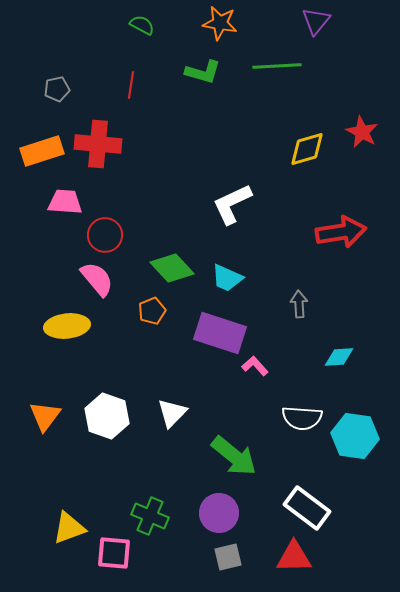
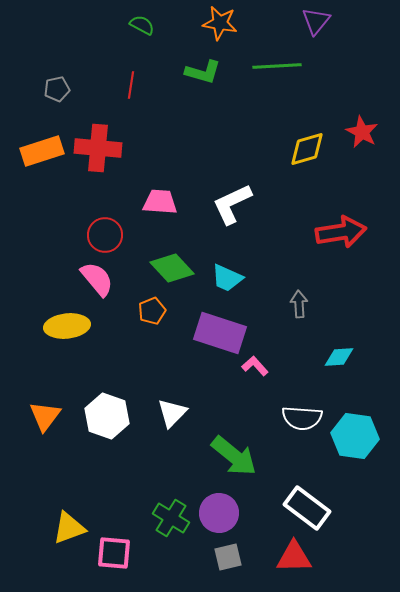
red cross: moved 4 px down
pink trapezoid: moved 95 px right
green cross: moved 21 px right, 2 px down; rotated 9 degrees clockwise
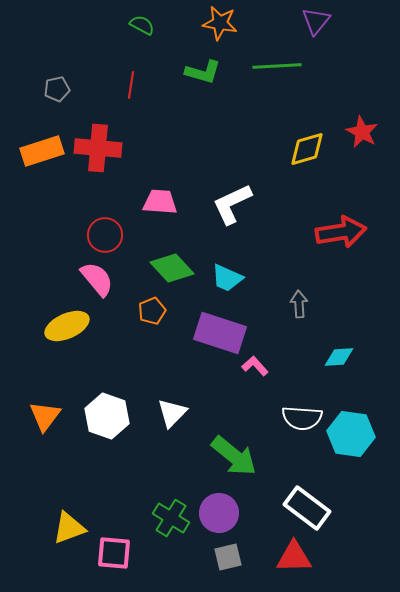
yellow ellipse: rotated 18 degrees counterclockwise
cyan hexagon: moved 4 px left, 2 px up
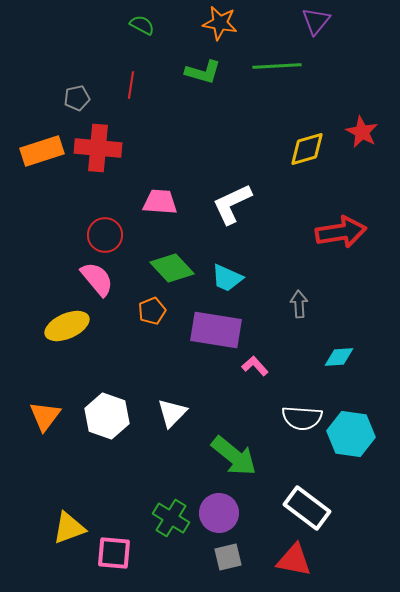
gray pentagon: moved 20 px right, 9 px down
purple rectangle: moved 4 px left, 3 px up; rotated 9 degrees counterclockwise
red triangle: moved 3 px down; rotated 12 degrees clockwise
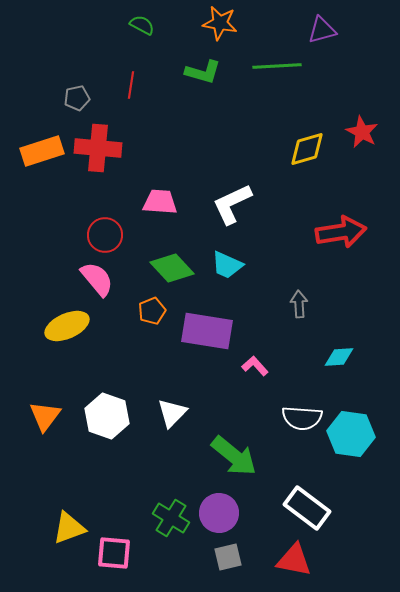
purple triangle: moved 6 px right, 9 px down; rotated 36 degrees clockwise
cyan trapezoid: moved 13 px up
purple rectangle: moved 9 px left, 1 px down
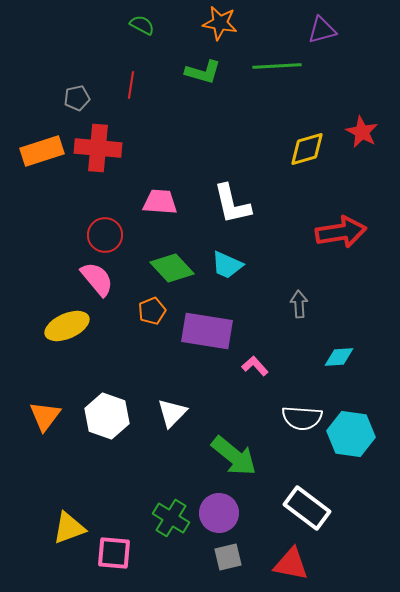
white L-shape: rotated 78 degrees counterclockwise
red triangle: moved 3 px left, 4 px down
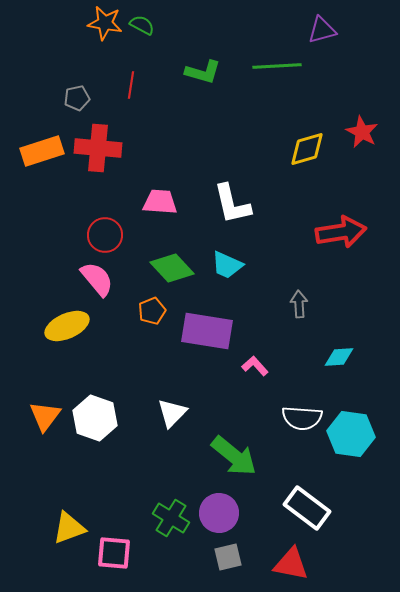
orange star: moved 115 px left
white hexagon: moved 12 px left, 2 px down
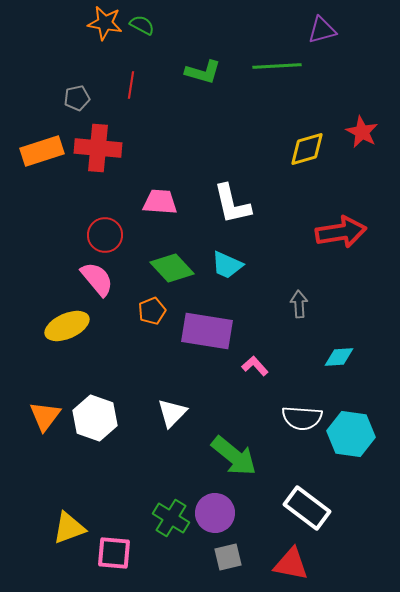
purple circle: moved 4 px left
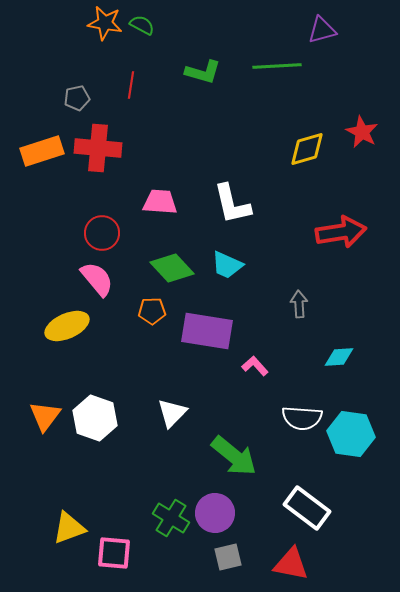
red circle: moved 3 px left, 2 px up
orange pentagon: rotated 20 degrees clockwise
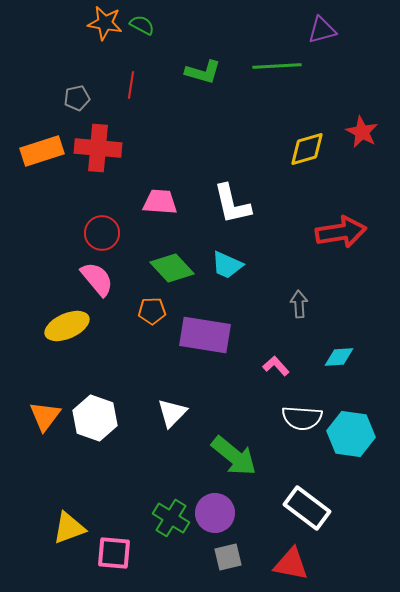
purple rectangle: moved 2 px left, 4 px down
pink L-shape: moved 21 px right
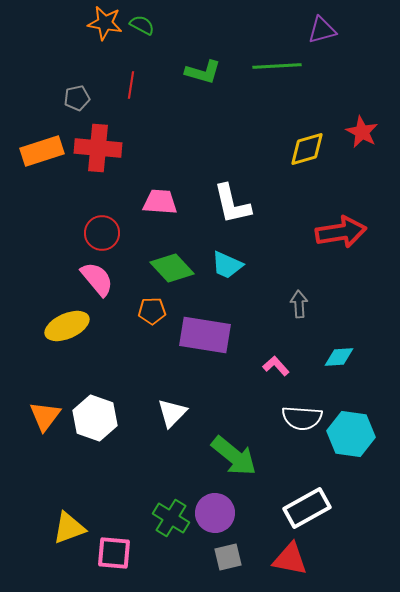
white rectangle: rotated 66 degrees counterclockwise
red triangle: moved 1 px left, 5 px up
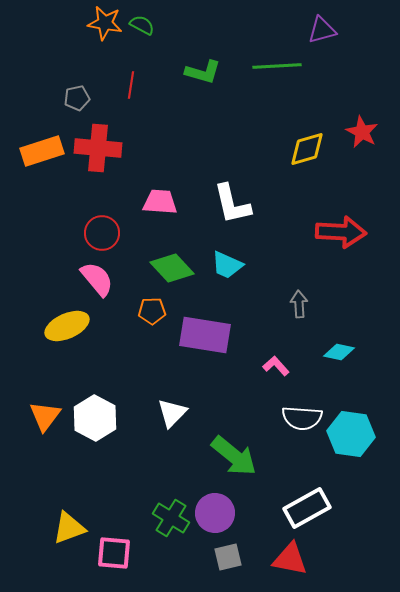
red arrow: rotated 12 degrees clockwise
cyan diamond: moved 5 px up; rotated 16 degrees clockwise
white hexagon: rotated 9 degrees clockwise
